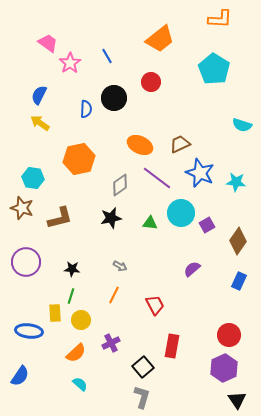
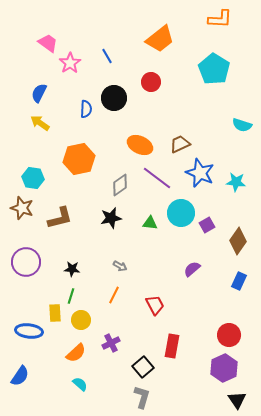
blue semicircle at (39, 95): moved 2 px up
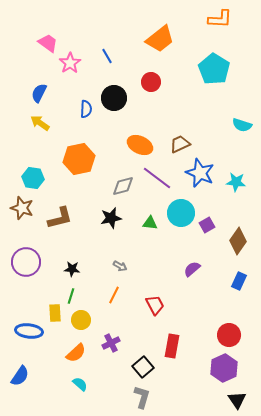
gray diamond at (120, 185): moved 3 px right, 1 px down; rotated 20 degrees clockwise
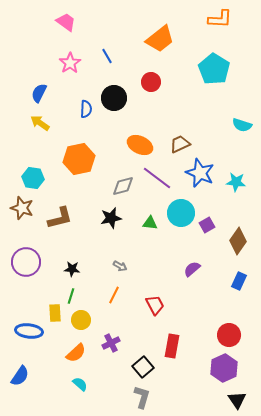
pink trapezoid at (48, 43): moved 18 px right, 21 px up
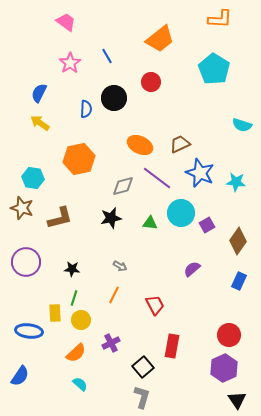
green line at (71, 296): moved 3 px right, 2 px down
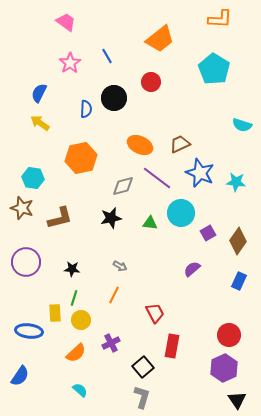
orange hexagon at (79, 159): moved 2 px right, 1 px up
purple square at (207, 225): moved 1 px right, 8 px down
red trapezoid at (155, 305): moved 8 px down
cyan semicircle at (80, 384): moved 6 px down
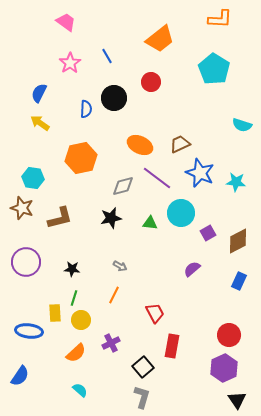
brown diamond at (238, 241): rotated 28 degrees clockwise
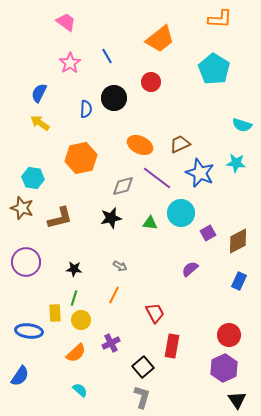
cyan star at (236, 182): moved 19 px up
black star at (72, 269): moved 2 px right
purple semicircle at (192, 269): moved 2 px left
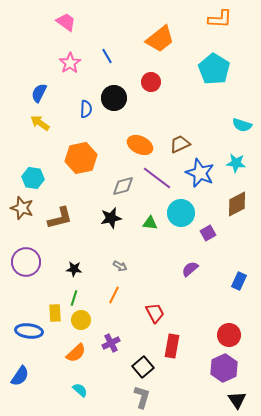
brown diamond at (238, 241): moved 1 px left, 37 px up
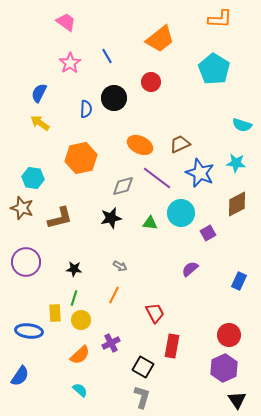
orange semicircle at (76, 353): moved 4 px right, 2 px down
black square at (143, 367): rotated 20 degrees counterclockwise
